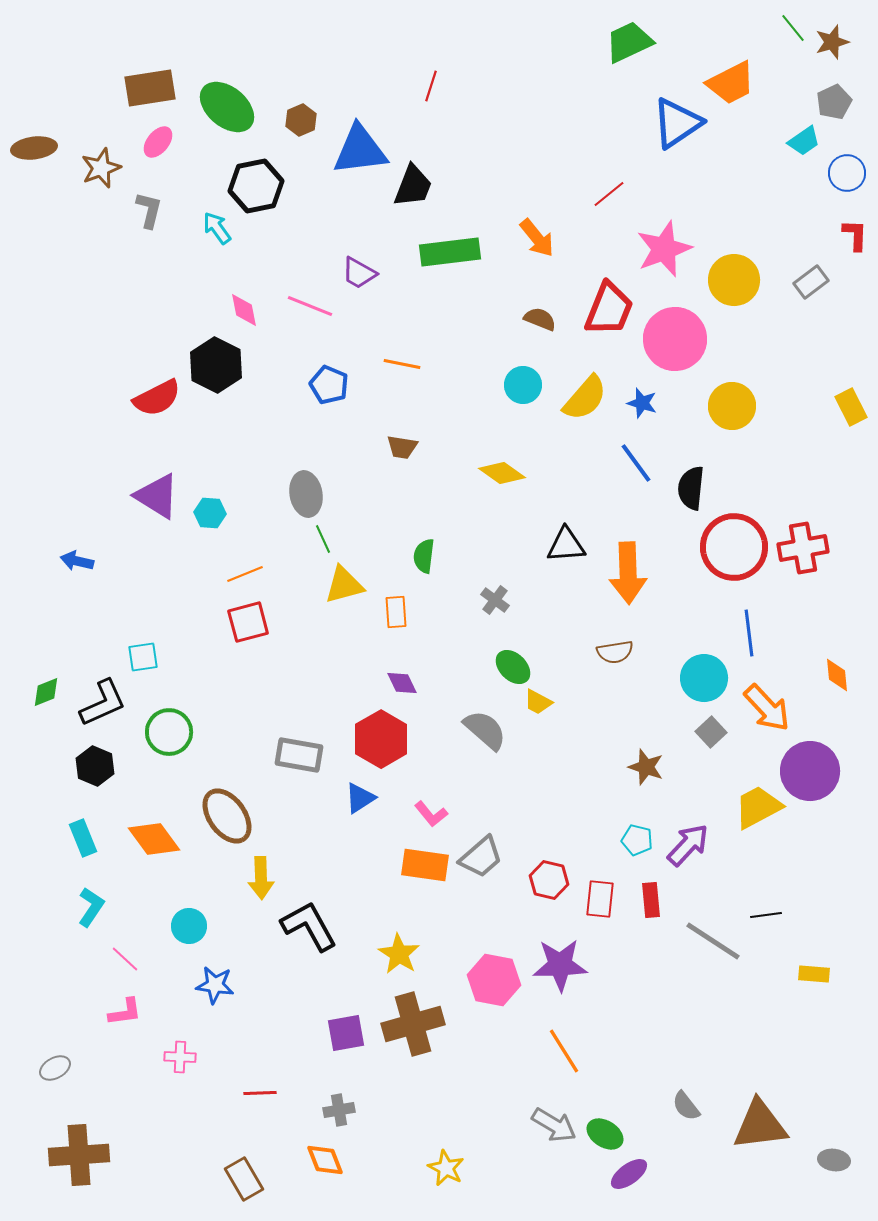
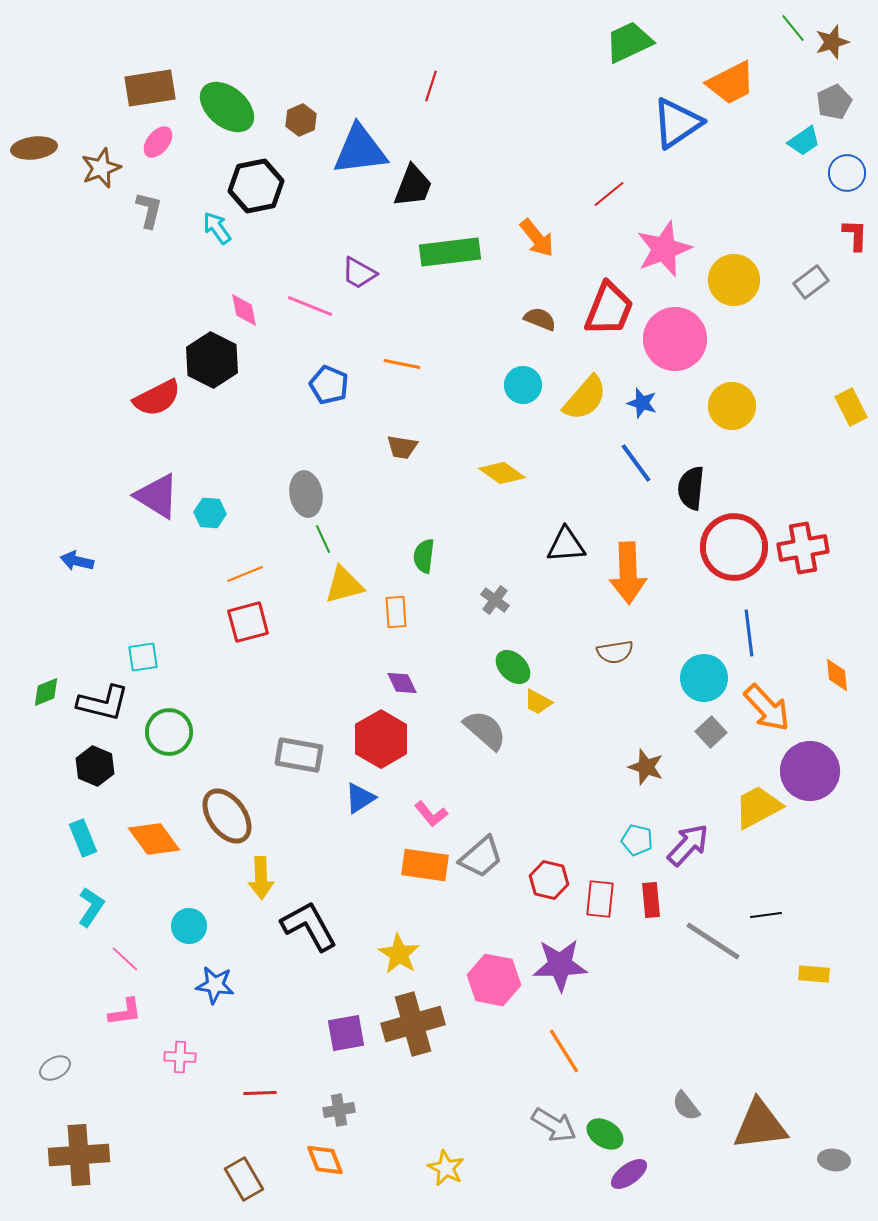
black hexagon at (216, 365): moved 4 px left, 5 px up
black L-shape at (103, 703): rotated 38 degrees clockwise
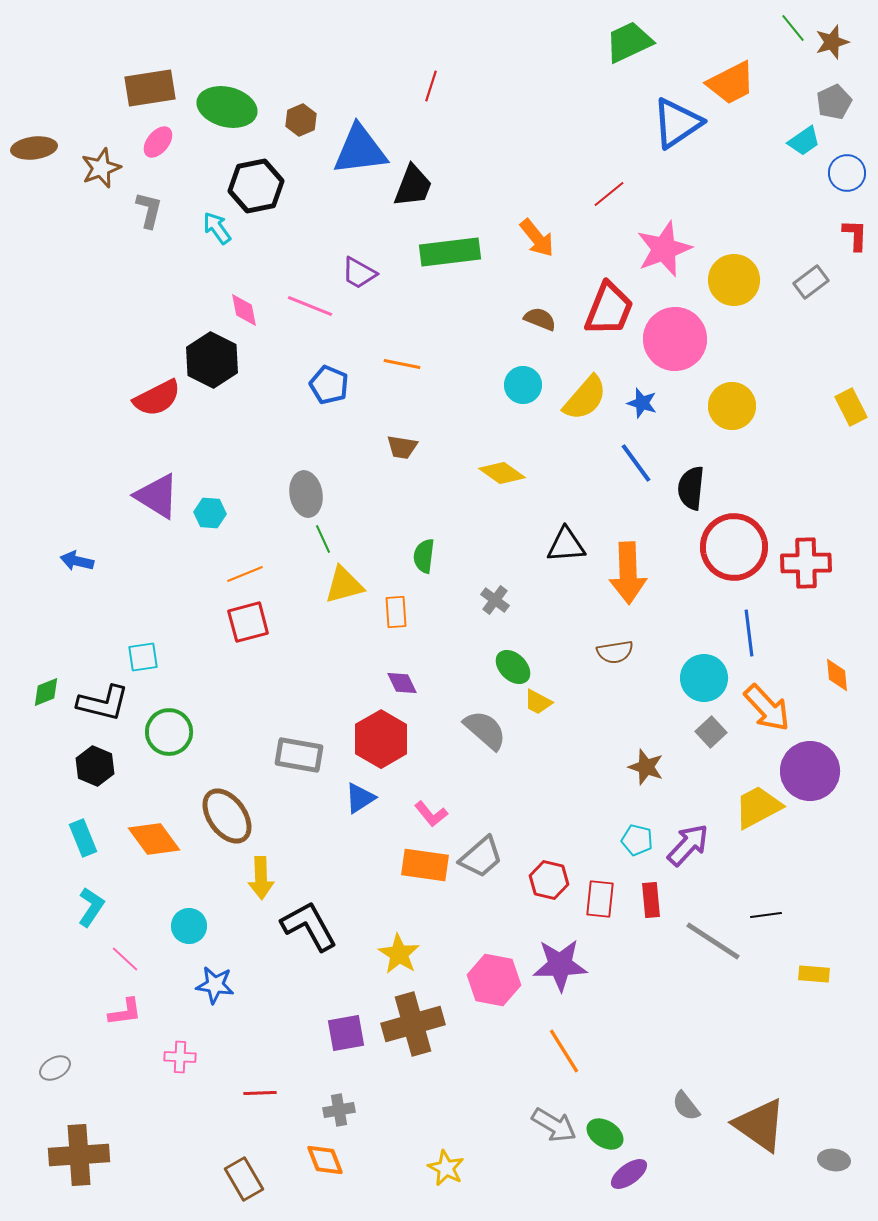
green ellipse at (227, 107): rotated 26 degrees counterclockwise
red cross at (803, 548): moved 3 px right, 15 px down; rotated 9 degrees clockwise
brown triangle at (760, 1125): rotated 42 degrees clockwise
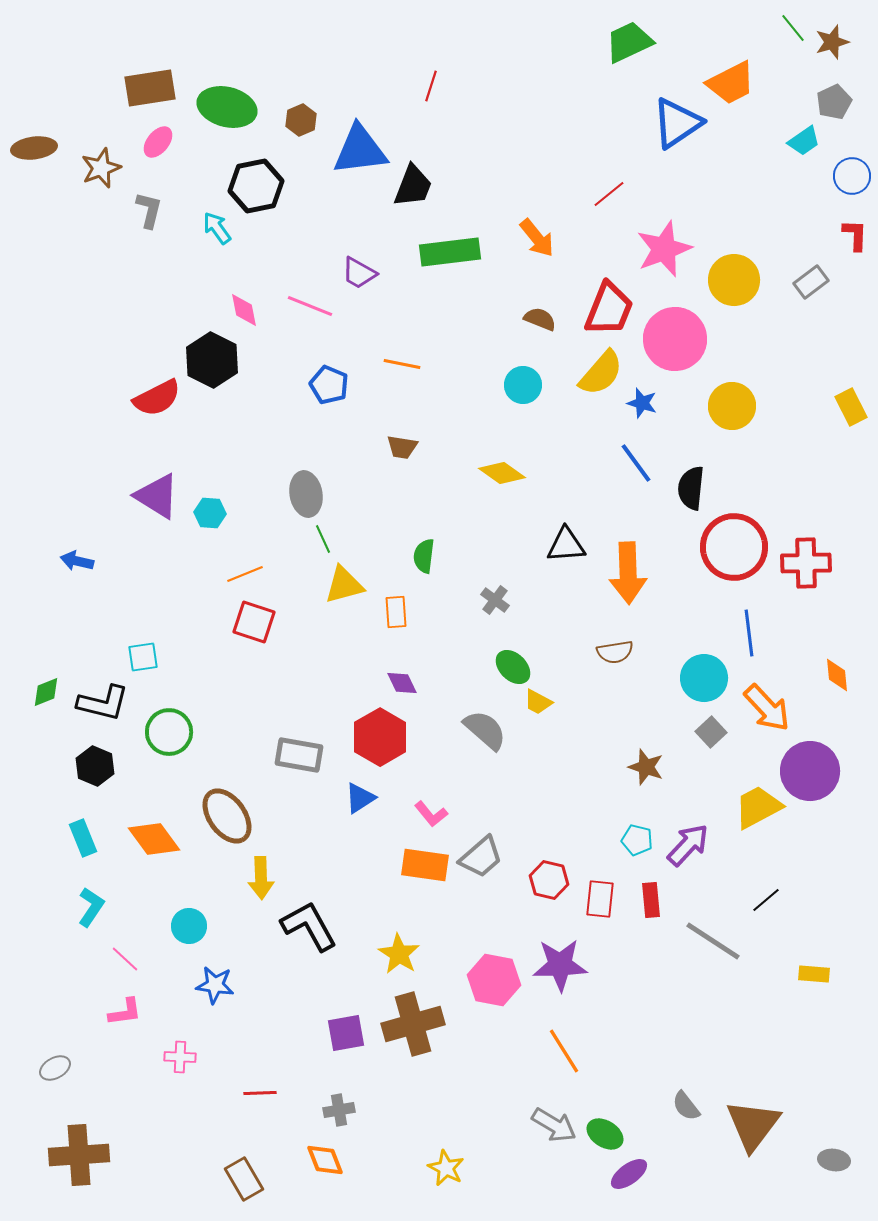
blue circle at (847, 173): moved 5 px right, 3 px down
yellow semicircle at (585, 398): moved 16 px right, 25 px up
red square at (248, 622): moved 6 px right; rotated 33 degrees clockwise
red hexagon at (381, 739): moved 1 px left, 2 px up
black line at (766, 915): moved 15 px up; rotated 32 degrees counterclockwise
brown triangle at (760, 1125): moved 7 px left; rotated 32 degrees clockwise
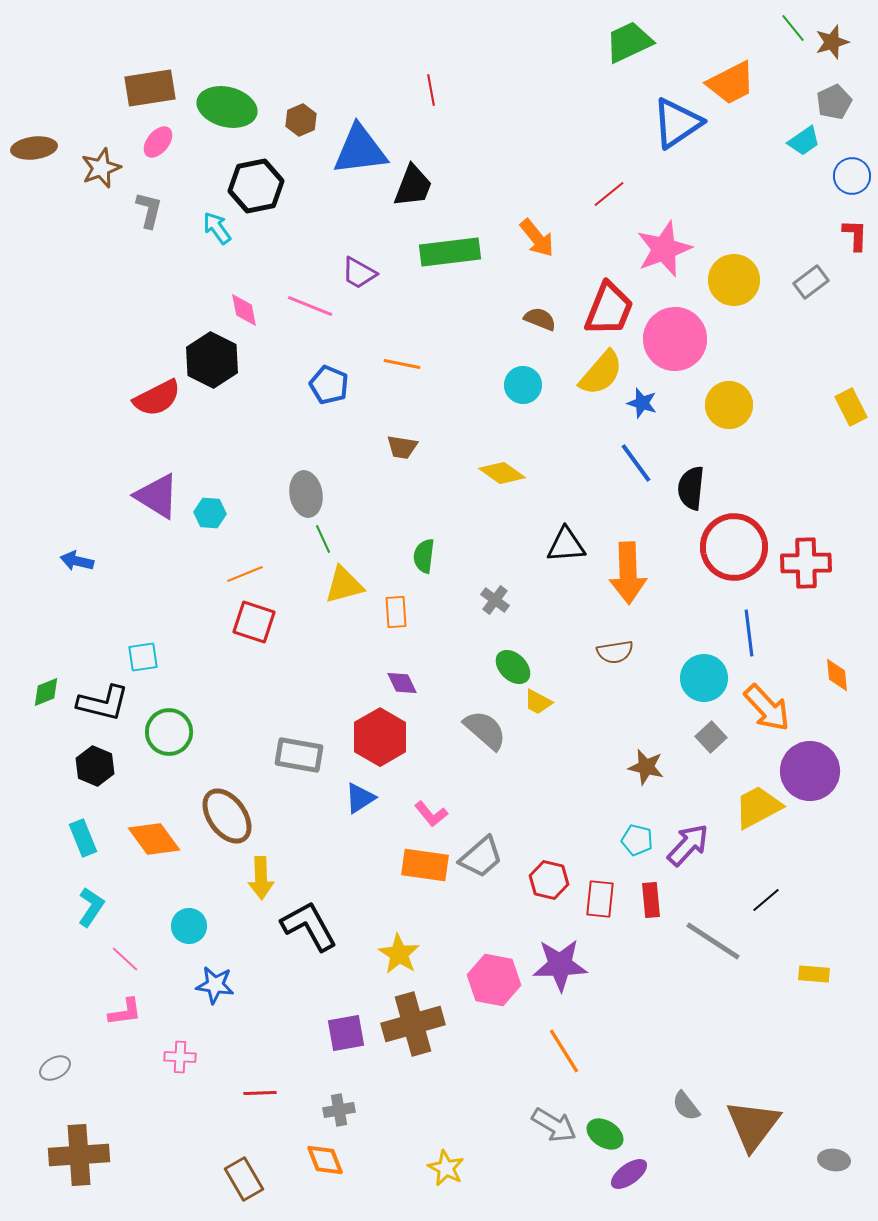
red line at (431, 86): moved 4 px down; rotated 28 degrees counterclockwise
yellow circle at (732, 406): moved 3 px left, 1 px up
gray square at (711, 732): moved 5 px down
brown star at (646, 767): rotated 6 degrees counterclockwise
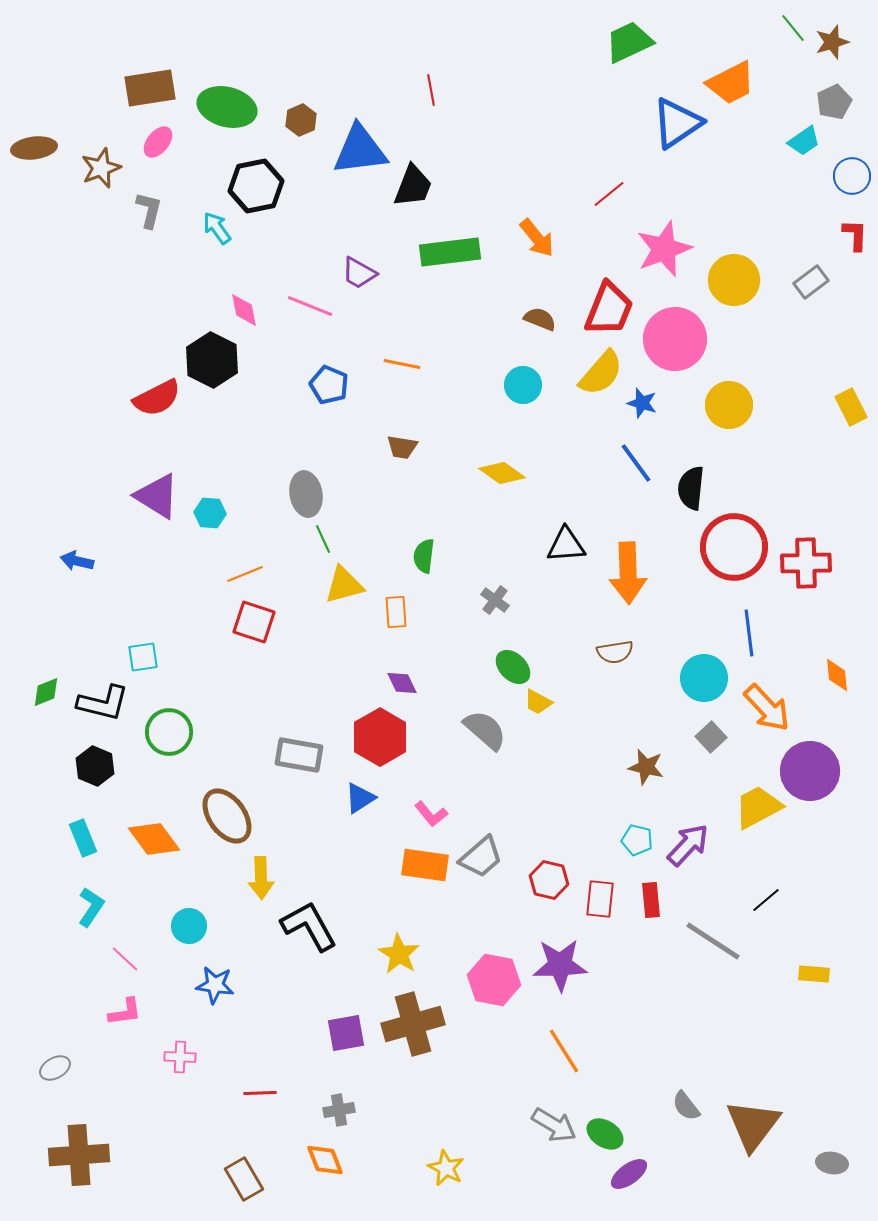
gray ellipse at (834, 1160): moved 2 px left, 3 px down
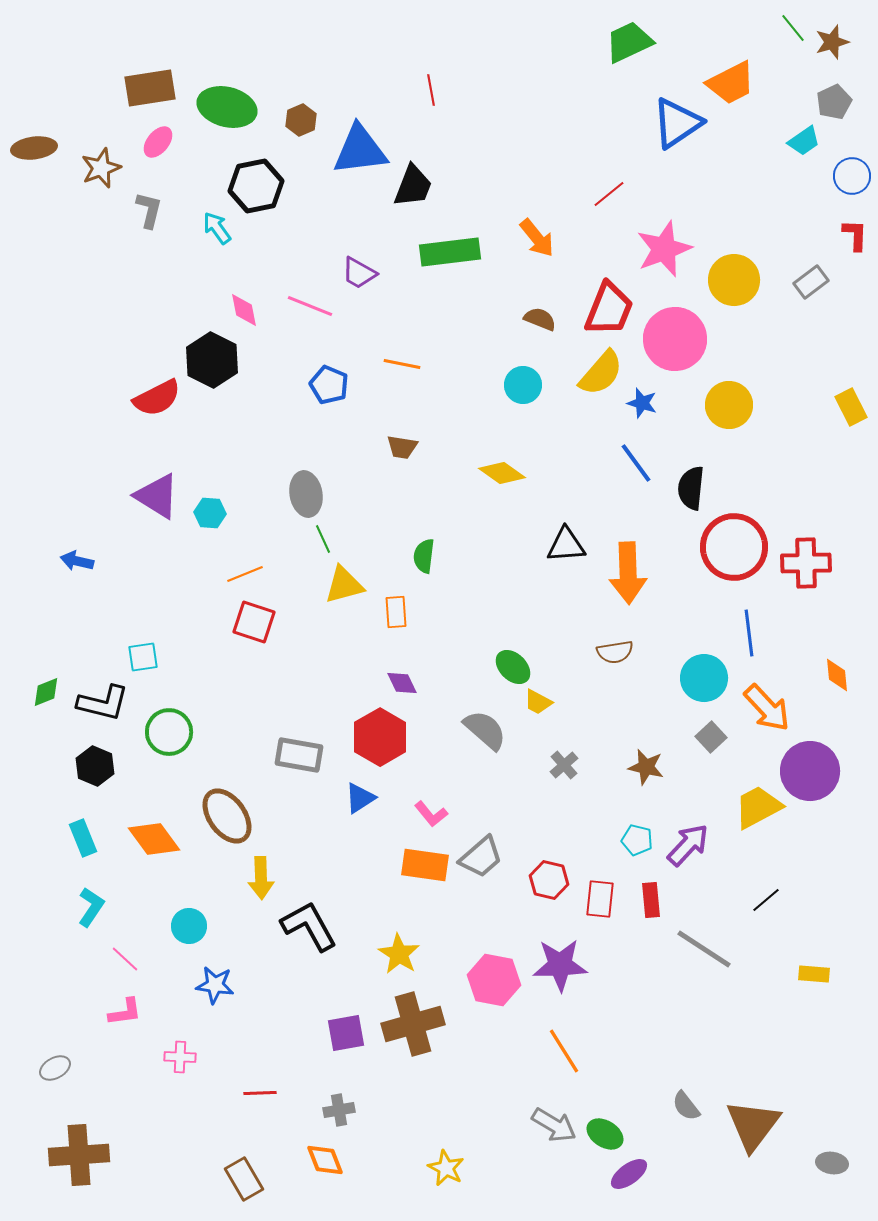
gray cross at (495, 600): moved 69 px right, 165 px down; rotated 12 degrees clockwise
gray line at (713, 941): moved 9 px left, 8 px down
